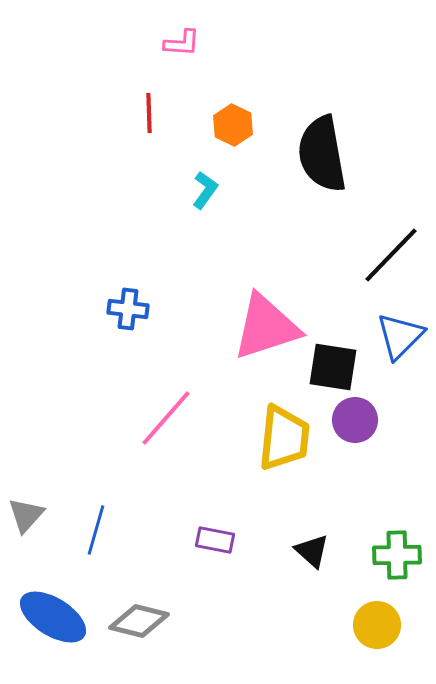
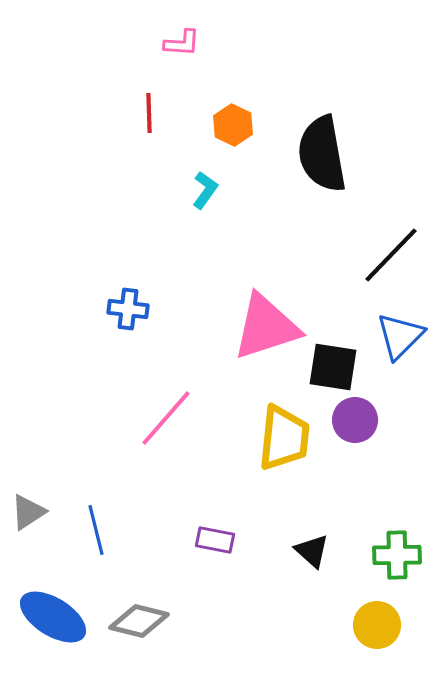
gray triangle: moved 2 px right, 3 px up; rotated 15 degrees clockwise
blue line: rotated 30 degrees counterclockwise
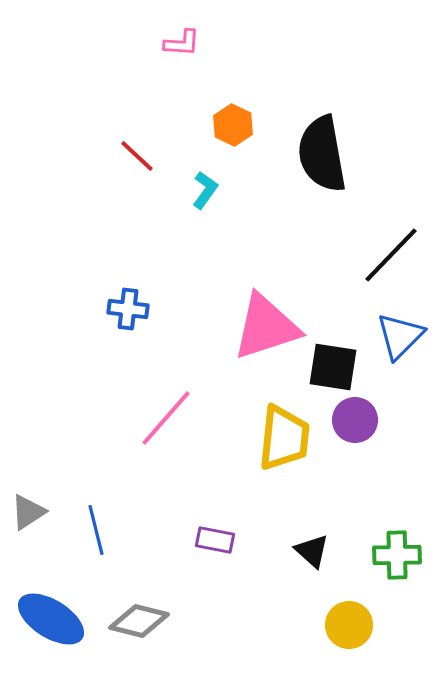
red line: moved 12 px left, 43 px down; rotated 45 degrees counterclockwise
blue ellipse: moved 2 px left, 2 px down
yellow circle: moved 28 px left
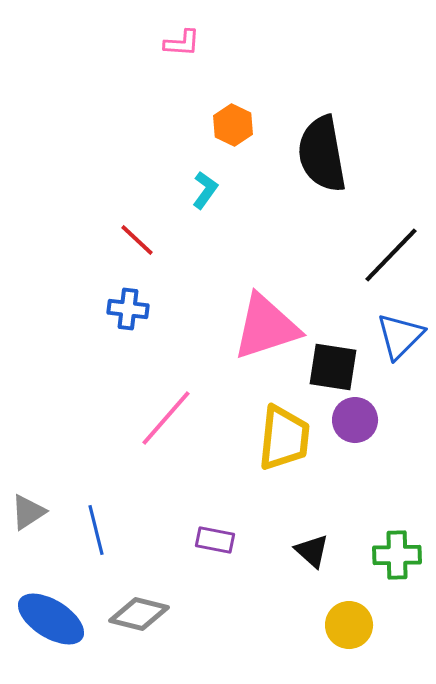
red line: moved 84 px down
gray diamond: moved 7 px up
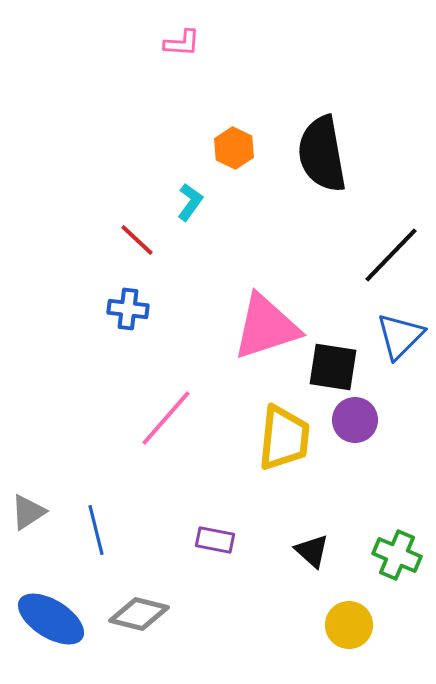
orange hexagon: moved 1 px right, 23 px down
cyan L-shape: moved 15 px left, 12 px down
green cross: rotated 24 degrees clockwise
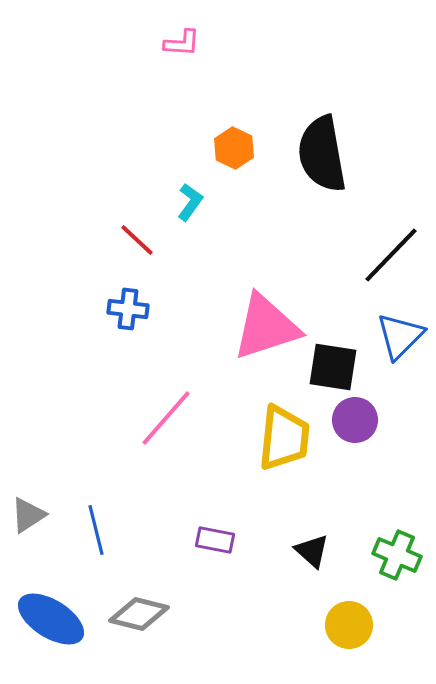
gray triangle: moved 3 px down
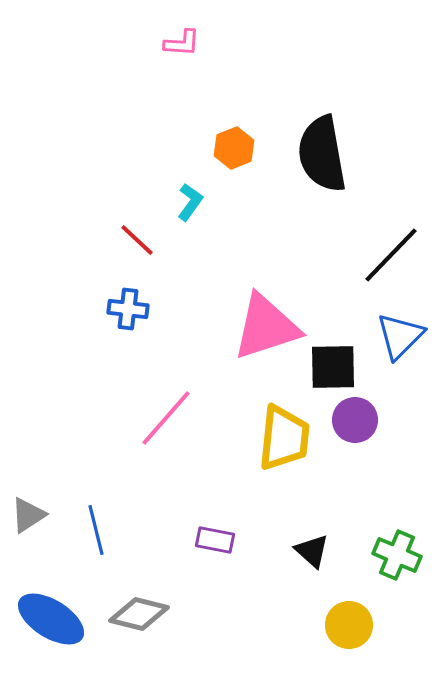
orange hexagon: rotated 12 degrees clockwise
black square: rotated 10 degrees counterclockwise
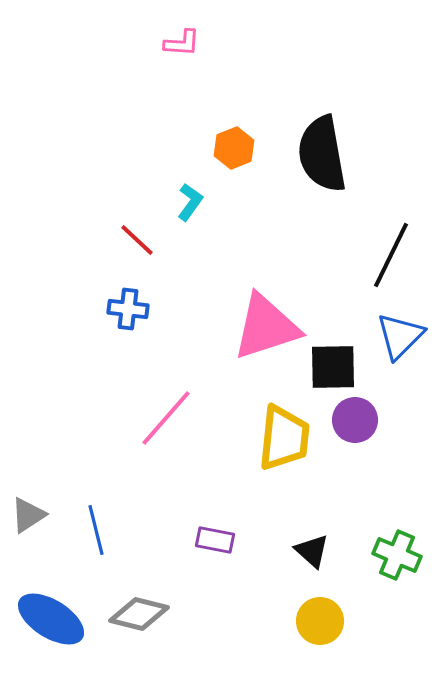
black line: rotated 18 degrees counterclockwise
yellow circle: moved 29 px left, 4 px up
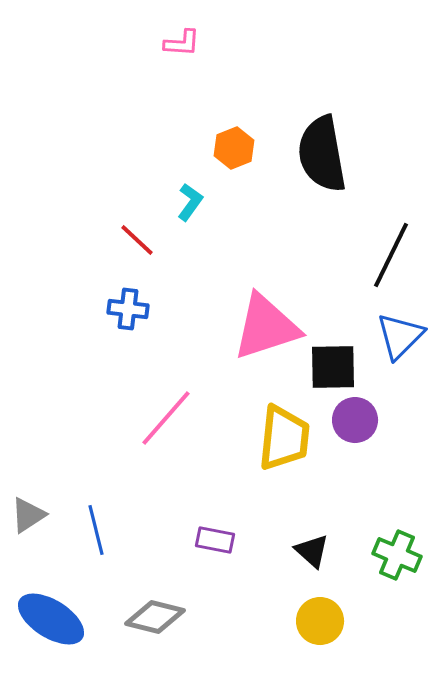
gray diamond: moved 16 px right, 3 px down
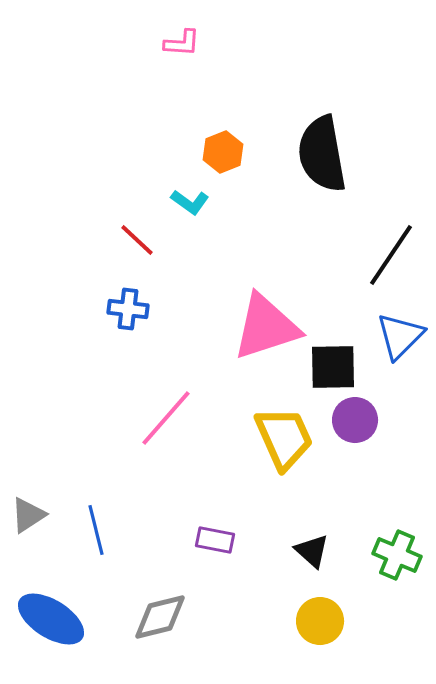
orange hexagon: moved 11 px left, 4 px down
cyan L-shape: rotated 90 degrees clockwise
black line: rotated 8 degrees clockwise
yellow trapezoid: rotated 30 degrees counterclockwise
gray diamond: moved 5 px right; rotated 28 degrees counterclockwise
